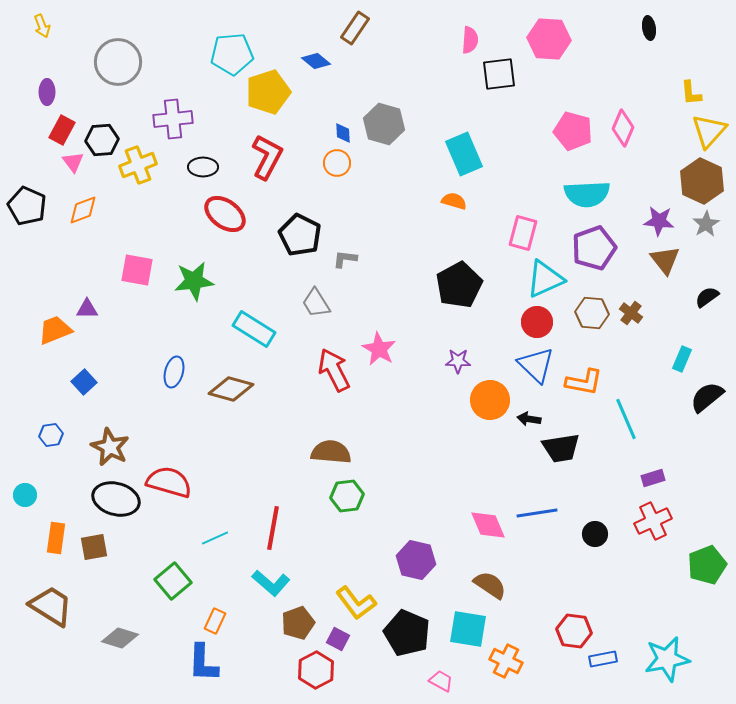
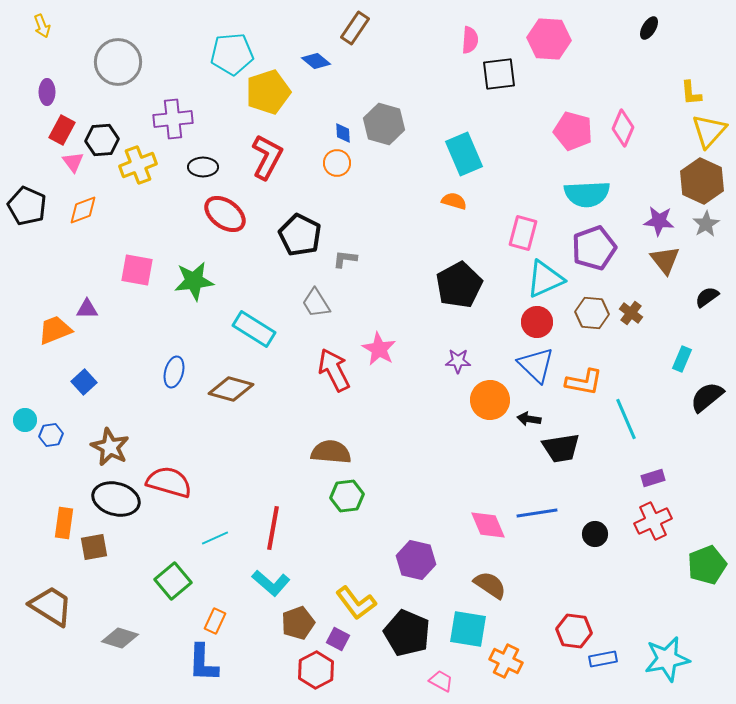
black ellipse at (649, 28): rotated 40 degrees clockwise
cyan circle at (25, 495): moved 75 px up
orange rectangle at (56, 538): moved 8 px right, 15 px up
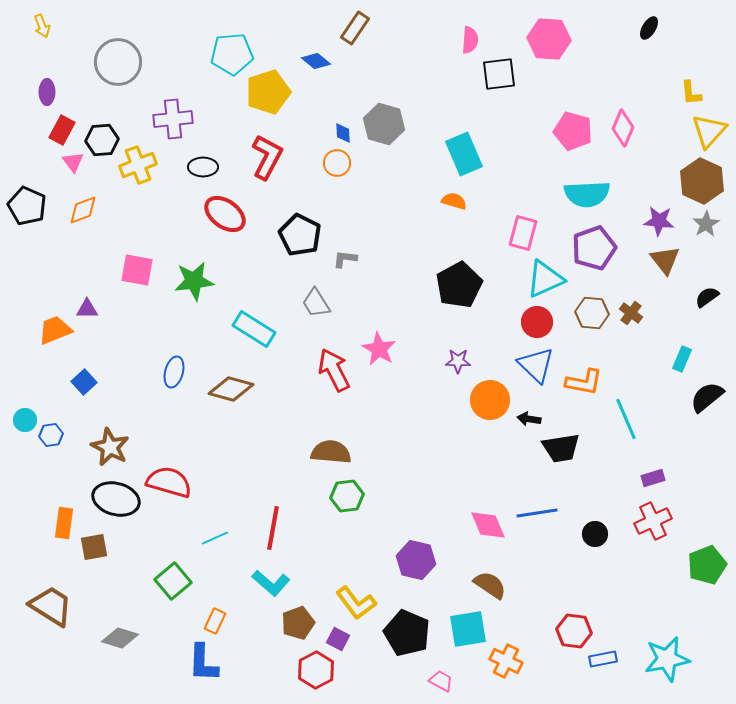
cyan square at (468, 629): rotated 18 degrees counterclockwise
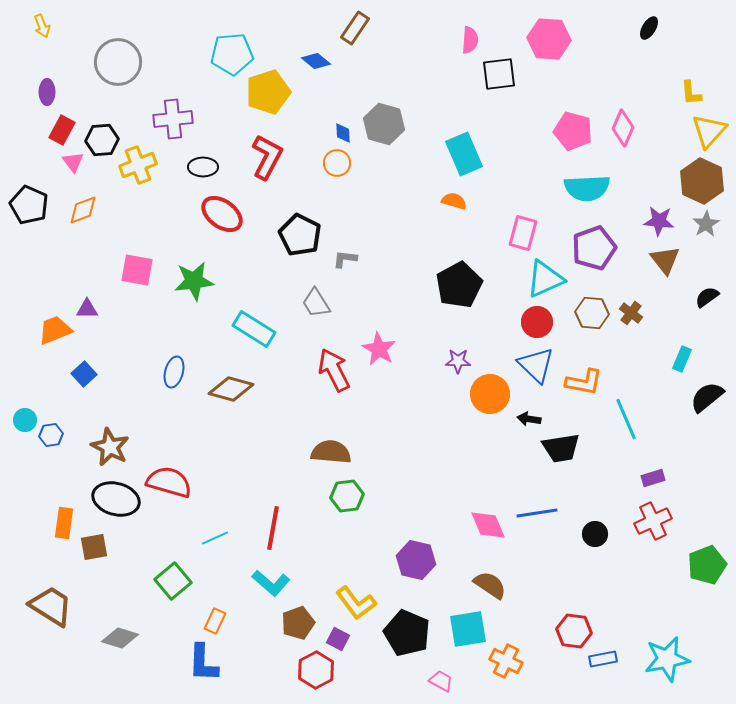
cyan semicircle at (587, 194): moved 6 px up
black pentagon at (27, 206): moved 2 px right, 1 px up
red ellipse at (225, 214): moved 3 px left
blue square at (84, 382): moved 8 px up
orange circle at (490, 400): moved 6 px up
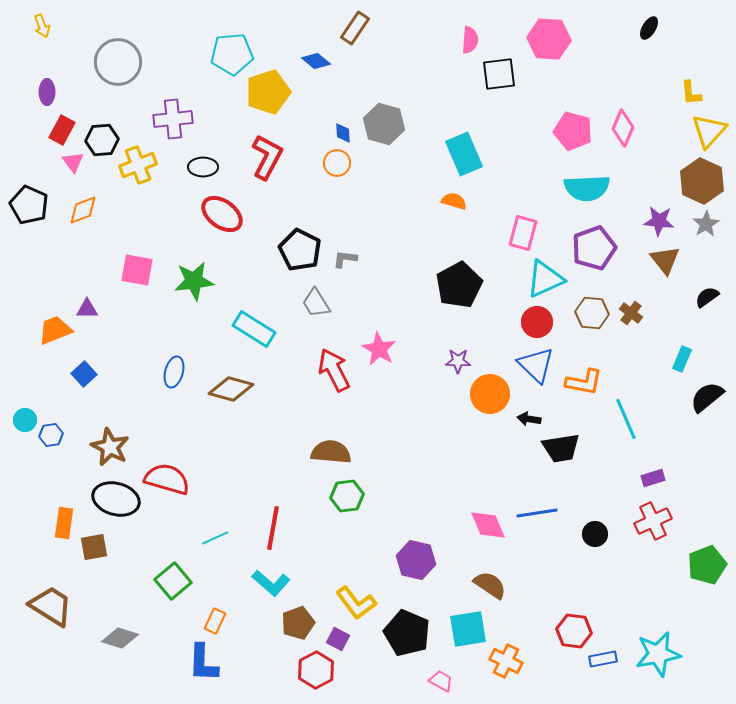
black pentagon at (300, 235): moved 15 px down
red semicircle at (169, 482): moved 2 px left, 3 px up
cyan star at (667, 659): moved 9 px left, 5 px up
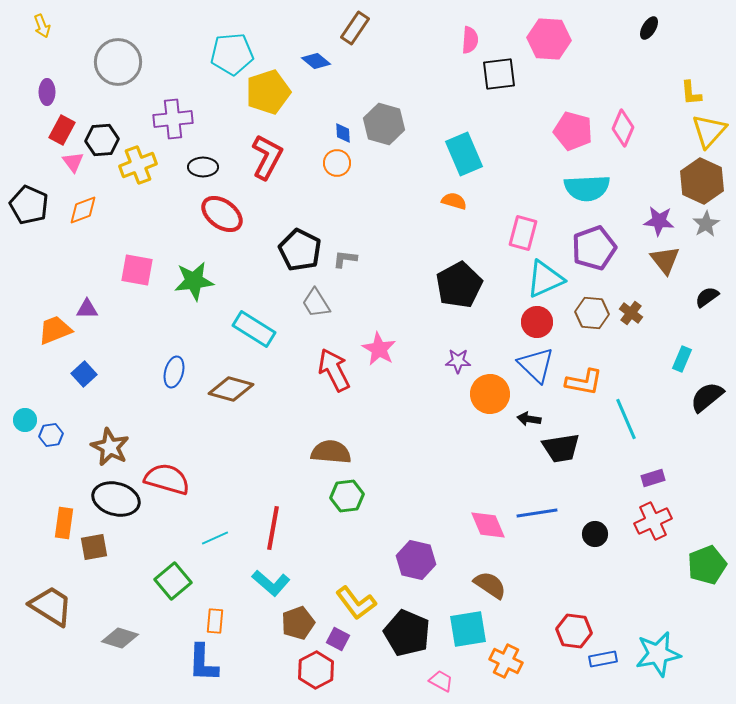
orange rectangle at (215, 621): rotated 20 degrees counterclockwise
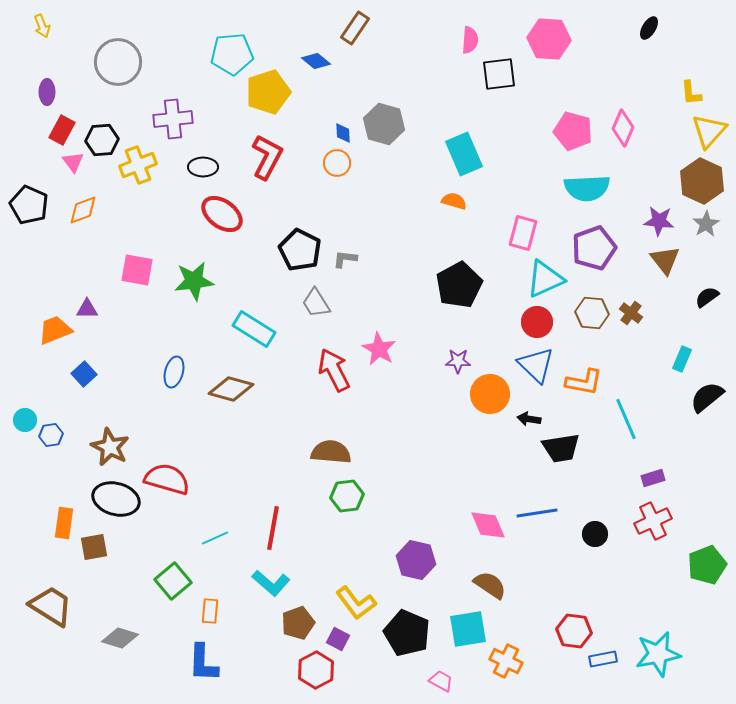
orange rectangle at (215, 621): moved 5 px left, 10 px up
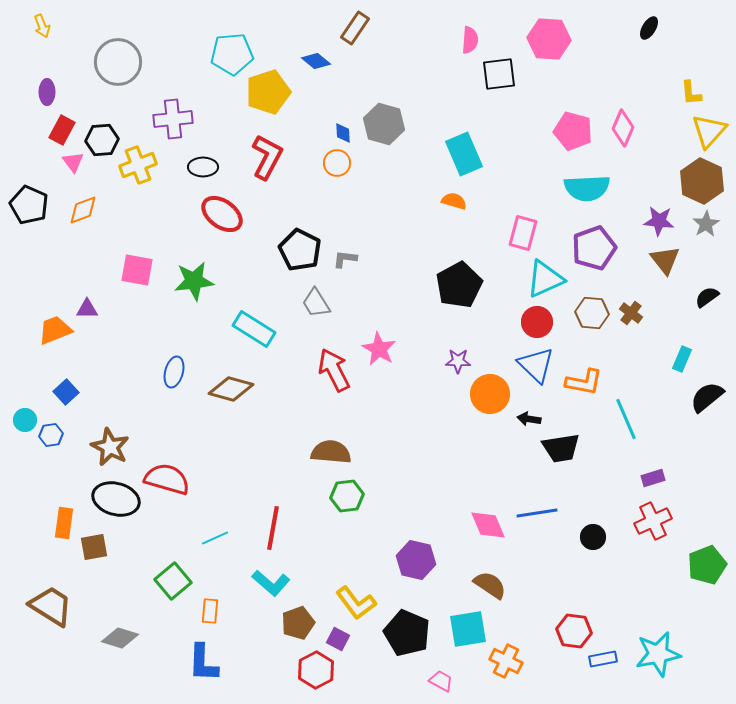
blue square at (84, 374): moved 18 px left, 18 px down
black circle at (595, 534): moved 2 px left, 3 px down
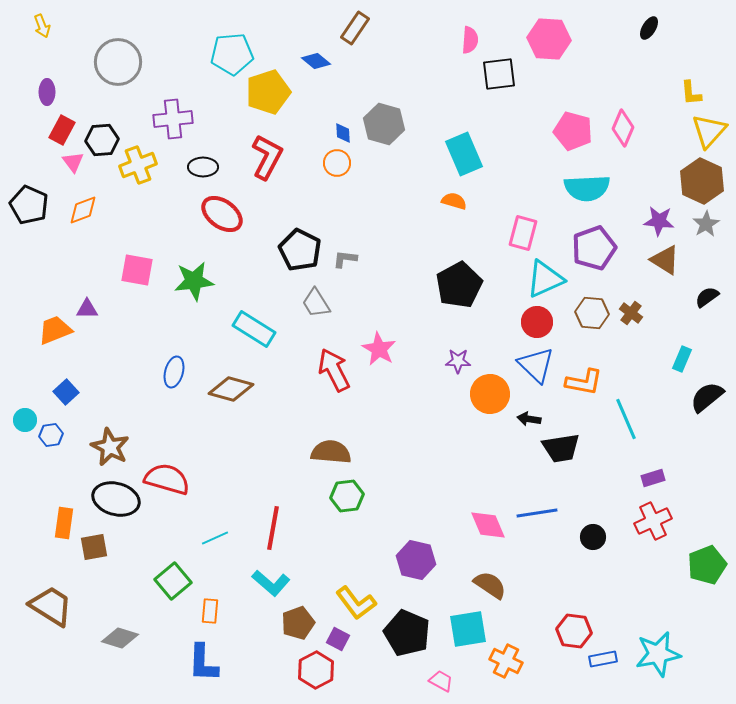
brown triangle at (665, 260): rotated 20 degrees counterclockwise
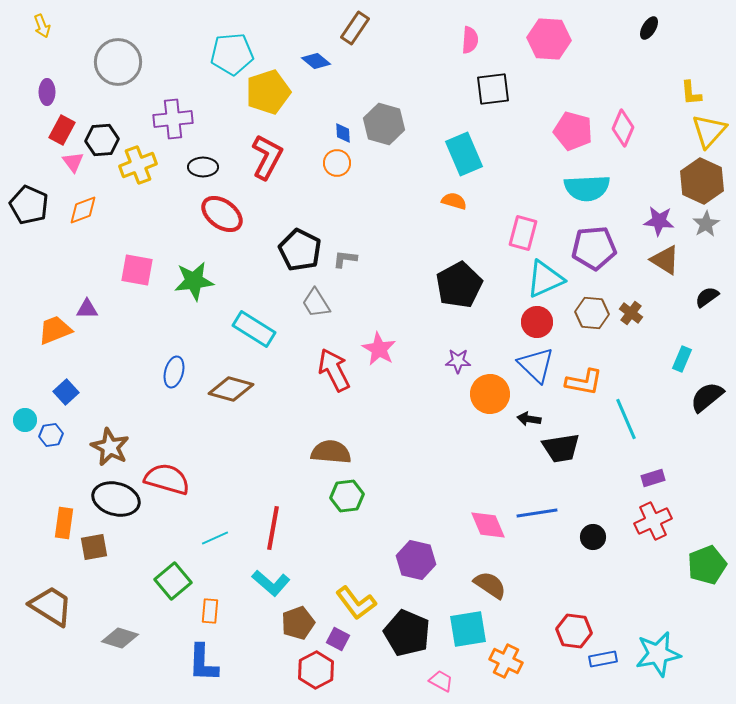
black square at (499, 74): moved 6 px left, 15 px down
purple pentagon at (594, 248): rotated 15 degrees clockwise
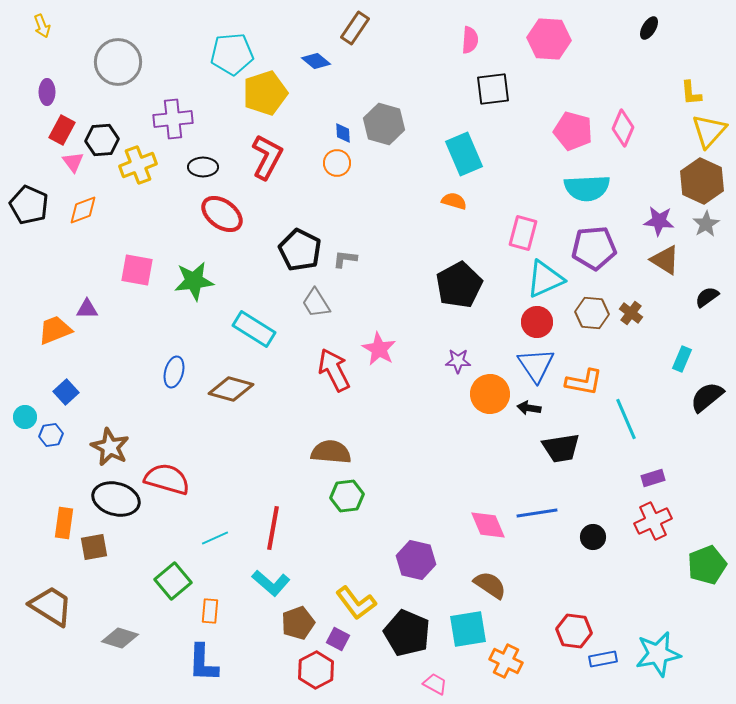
yellow pentagon at (268, 92): moved 3 px left, 1 px down
blue triangle at (536, 365): rotated 12 degrees clockwise
black arrow at (529, 419): moved 11 px up
cyan circle at (25, 420): moved 3 px up
pink trapezoid at (441, 681): moved 6 px left, 3 px down
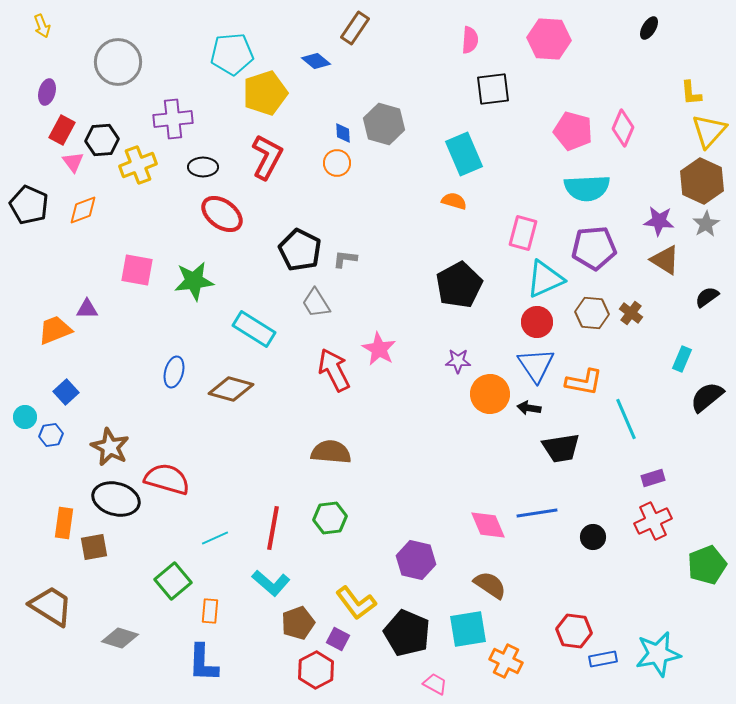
purple ellipse at (47, 92): rotated 15 degrees clockwise
green hexagon at (347, 496): moved 17 px left, 22 px down
